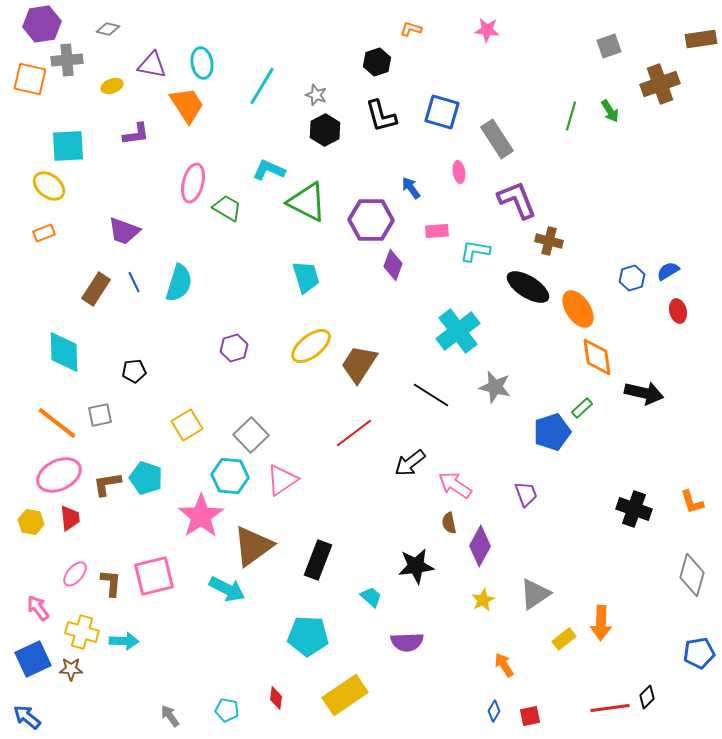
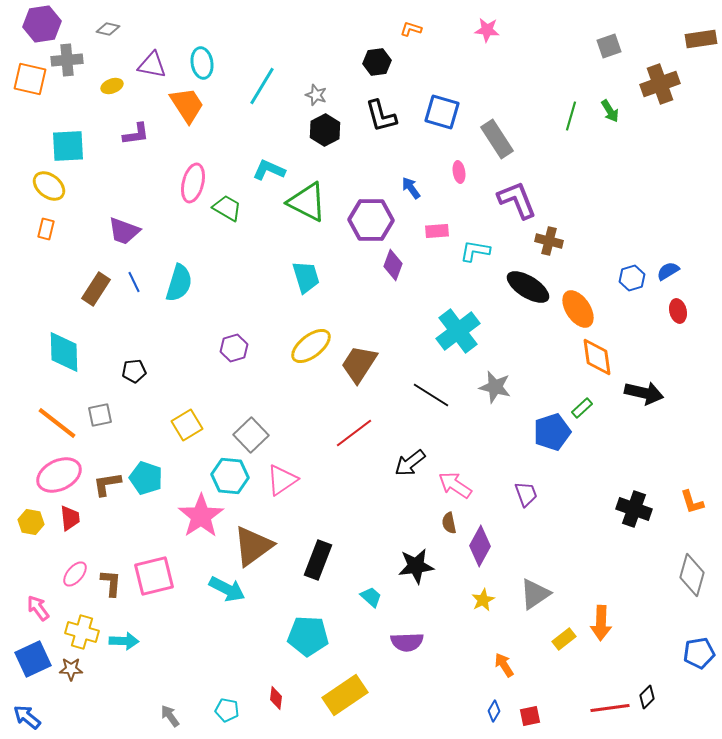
black hexagon at (377, 62): rotated 12 degrees clockwise
orange rectangle at (44, 233): moved 2 px right, 4 px up; rotated 55 degrees counterclockwise
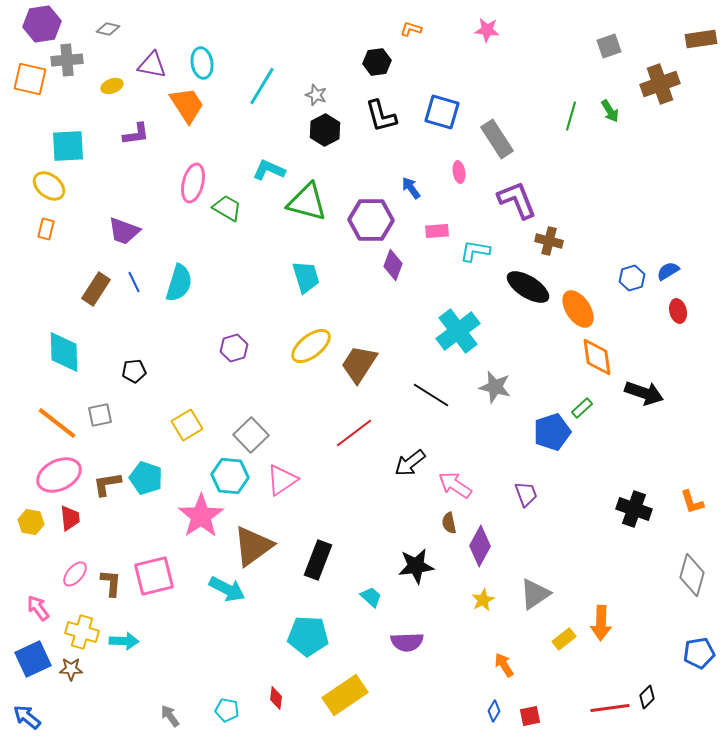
green triangle at (307, 202): rotated 12 degrees counterclockwise
black arrow at (644, 393): rotated 6 degrees clockwise
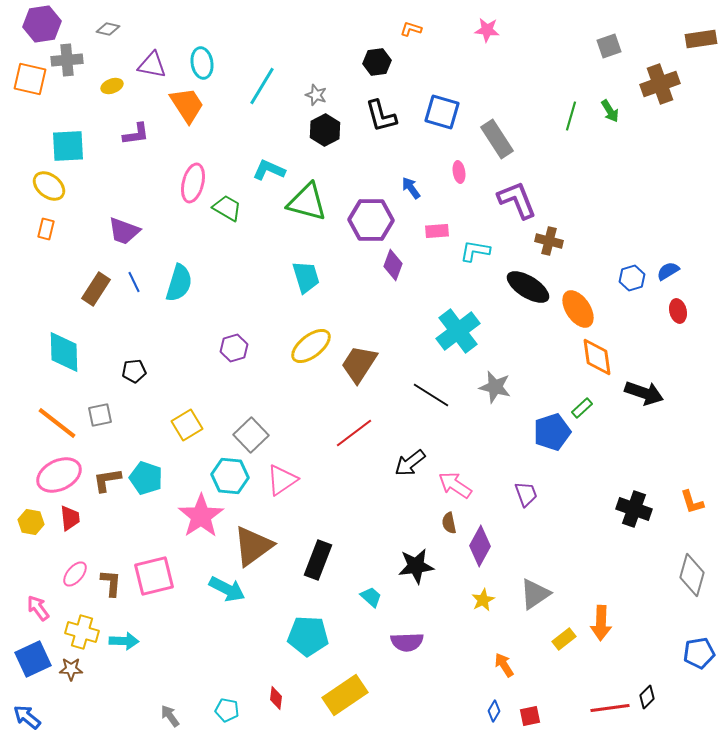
brown L-shape at (107, 484): moved 4 px up
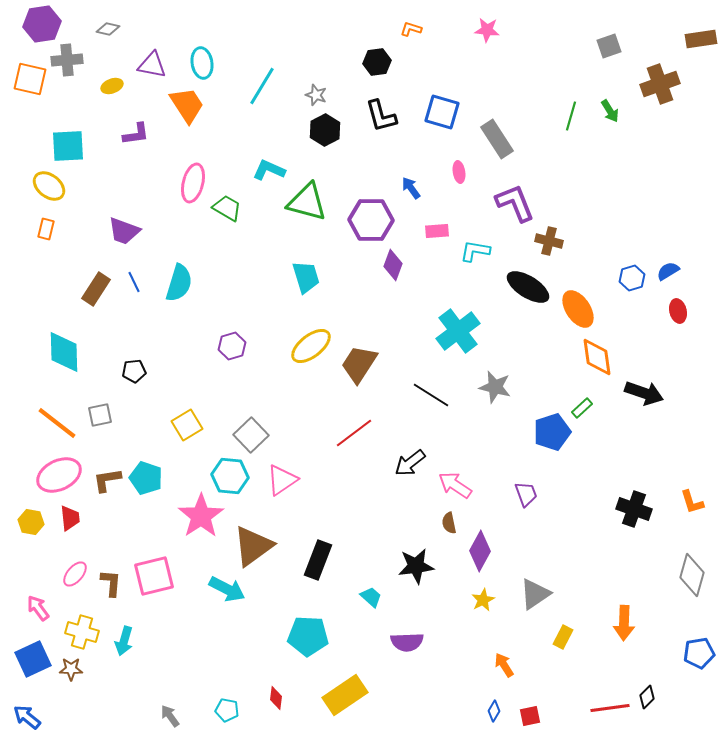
purple L-shape at (517, 200): moved 2 px left, 3 px down
purple hexagon at (234, 348): moved 2 px left, 2 px up
purple diamond at (480, 546): moved 5 px down
orange arrow at (601, 623): moved 23 px right
yellow rectangle at (564, 639): moved 1 px left, 2 px up; rotated 25 degrees counterclockwise
cyan arrow at (124, 641): rotated 104 degrees clockwise
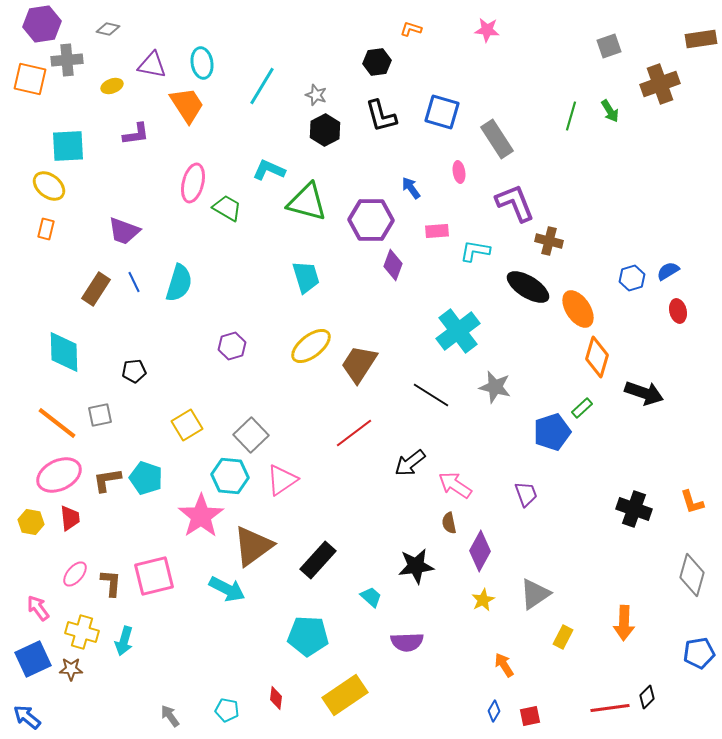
orange diamond at (597, 357): rotated 24 degrees clockwise
black rectangle at (318, 560): rotated 21 degrees clockwise
